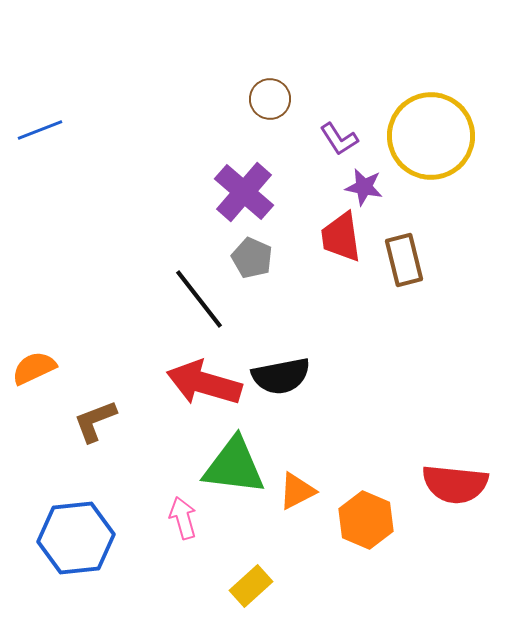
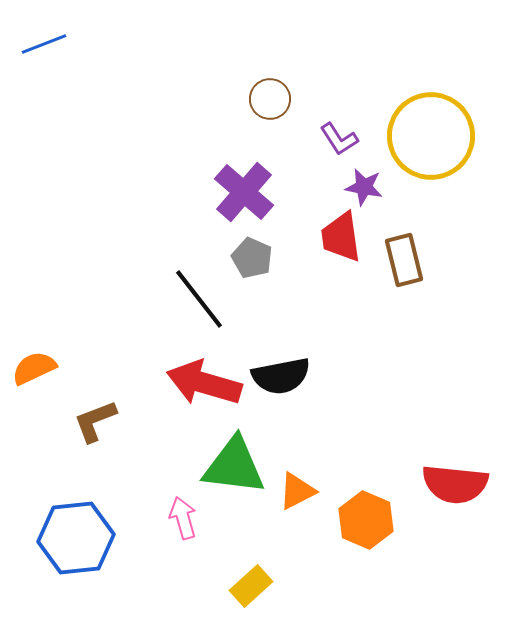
blue line: moved 4 px right, 86 px up
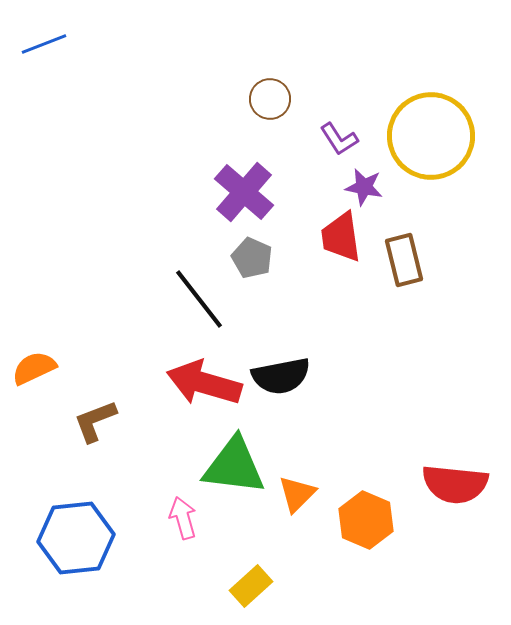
orange triangle: moved 3 px down; rotated 18 degrees counterclockwise
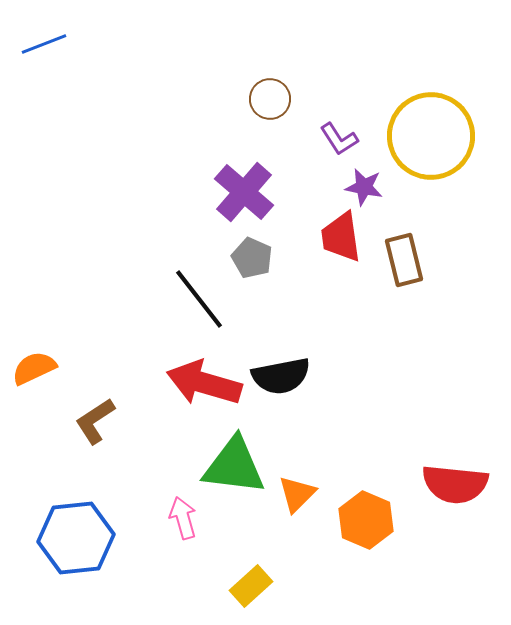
brown L-shape: rotated 12 degrees counterclockwise
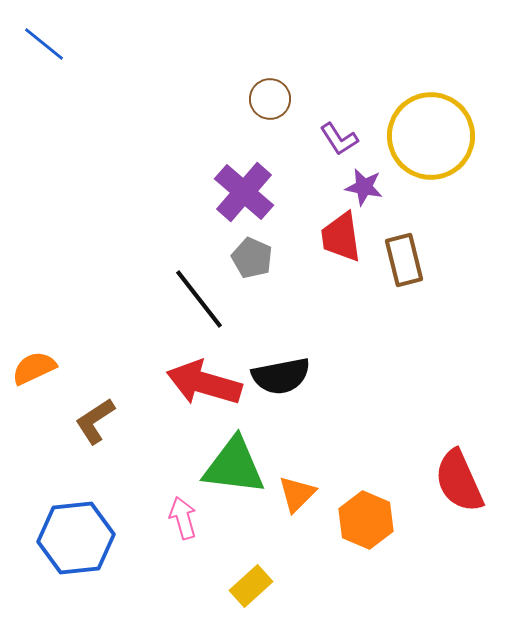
blue line: rotated 60 degrees clockwise
red semicircle: moved 4 px right, 3 px up; rotated 60 degrees clockwise
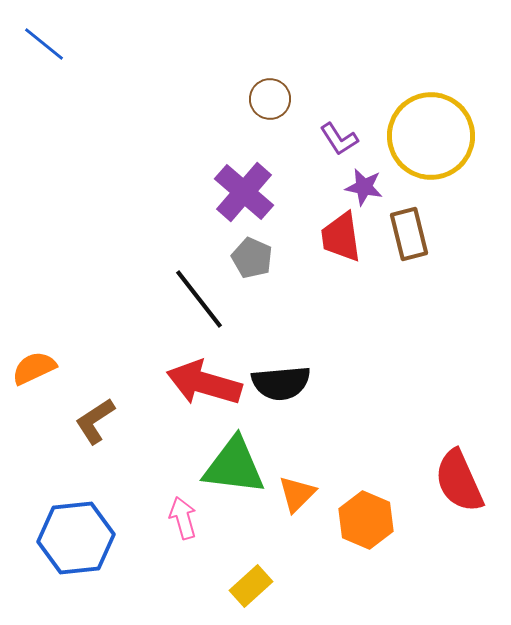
brown rectangle: moved 5 px right, 26 px up
black semicircle: moved 7 px down; rotated 6 degrees clockwise
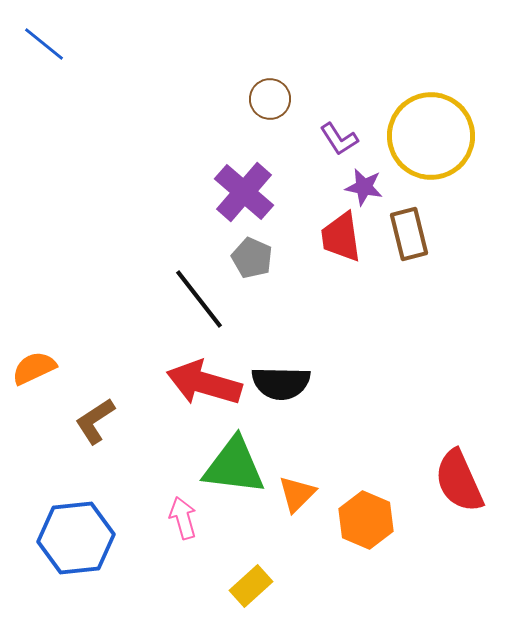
black semicircle: rotated 6 degrees clockwise
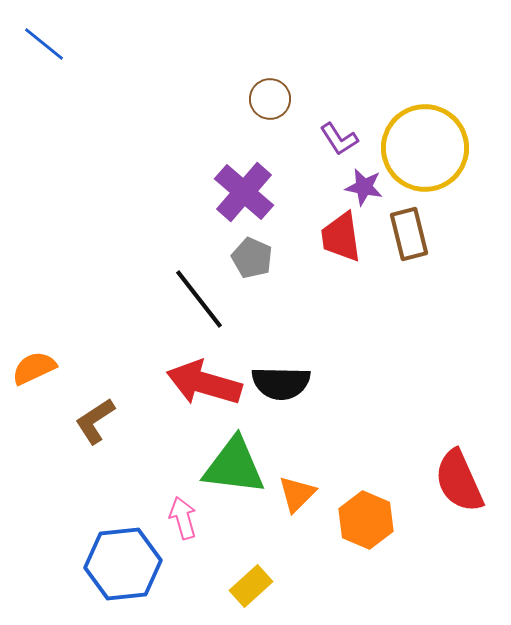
yellow circle: moved 6 px left, 12 px down
blue hexagon: moved 47 px right, 26 px down
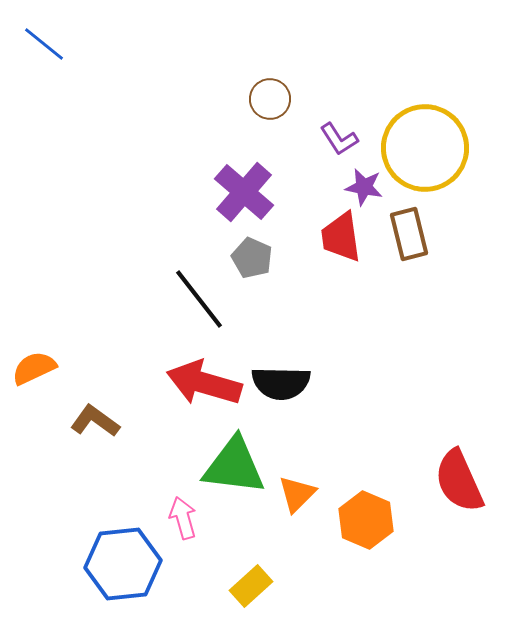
brown L-shape: rotated 69 degrees clockwise
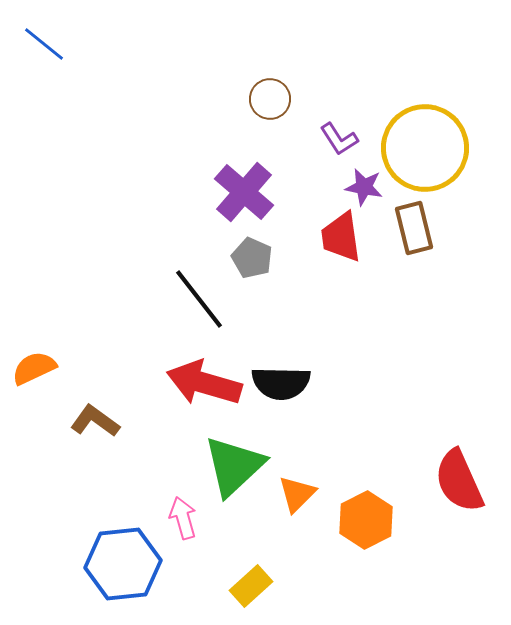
brown rectangle: moved 5 px right, 6 px up
green triangle: rotated 50 degrees counterclockwise
orange hexagon: rotated 10 degrees clockwise
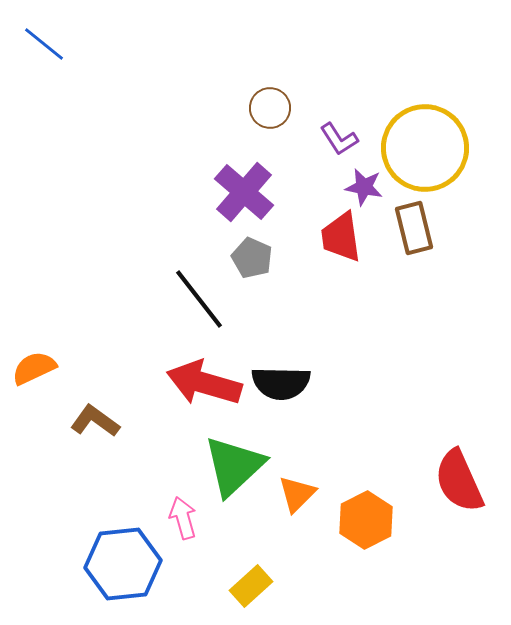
brown circle: moved 9 px down
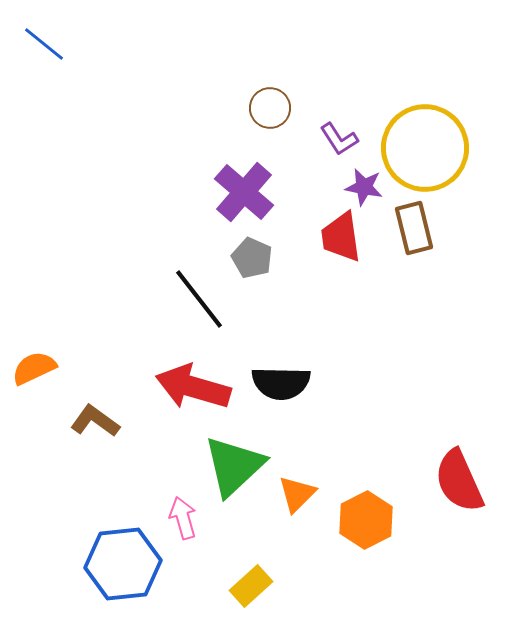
red arrow: moved 11 px left, 4 px down
